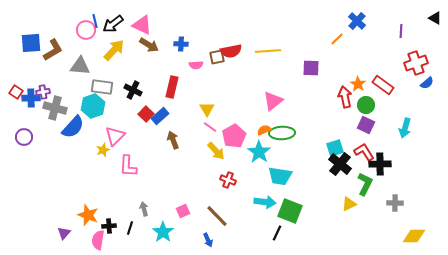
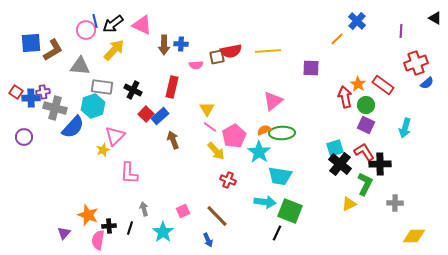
brown arrow at (149, 45): moved 15 px right; rotated 60 degrees clockwise
pink L-shape at (128, 166): moved 1 px right, 7 px down
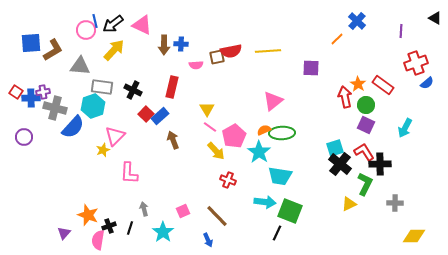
cyan arrow at (405, 128): rotated 12 degrees clockwise
black cross at (109, 226): rotated 16 degrees counterclockwise
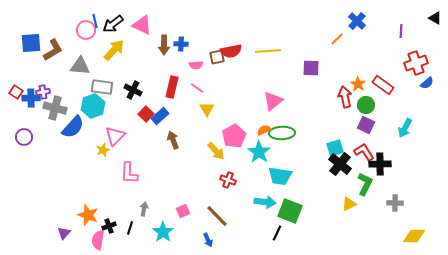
pink line at (210, 127): moved 13 px left, 39 px up
gray arrow at (144, 209): rotated 24 degrees clockwise
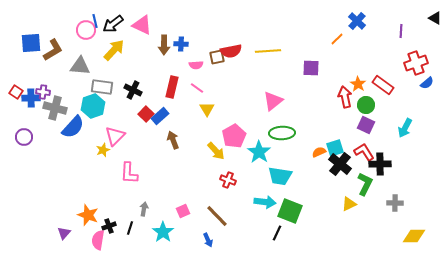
purple cross at (43, 92): rotated 16 degrees clockwise
orange semicircle at (264, 130): moved 55 px right, 22 px down
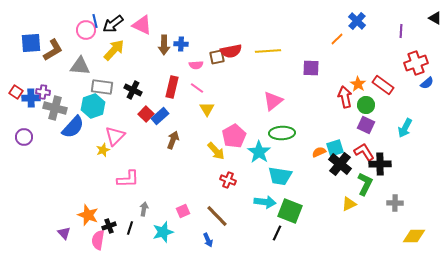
brown arrow at (173, 140): rotated 42 degrees clockwise
pink L-shape at (129, 173): moved 1 px left, 6 px down; rotated 95 degrees counterclockwise
cyan star at (163, 232): rotated 20 degrees clockwise
purple triangle at (64, 233): rotated 24 degrees counterclockwise
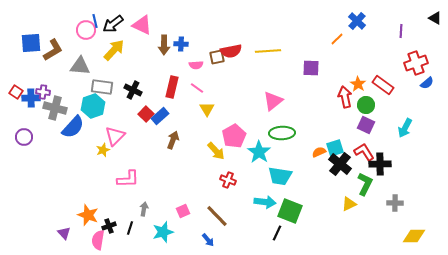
blue arrow at (208, 240): rotated 16 degrees counterclockwise
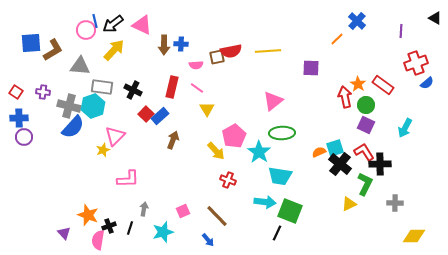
blue cross at (31, 98): moved 12 px left, 20 px down
gray cross at (55, 108): moved 14 px right, 2 px up
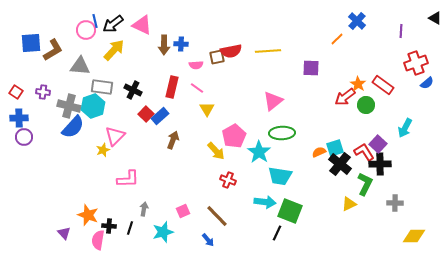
red arrow at (345, 97): rotated 115 degrees counterclockwise
purple square at (366, 125): moved 12 px right, 19 px down; rotated 18 degrees clockwise
black cross at (109, 226): rotated 24 degrees clockwise
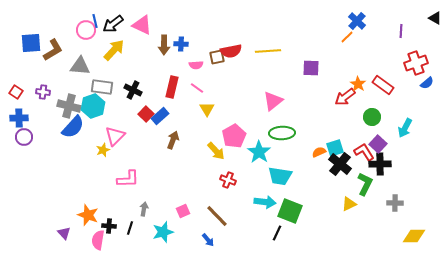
orange line at (337, 39): moved 10 px right, 2 px up
green circle at (366, 105): moved 6 px right, 12 px down
